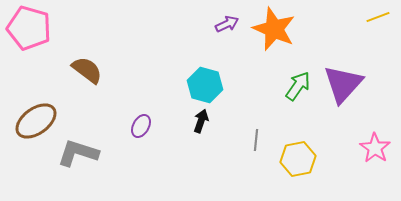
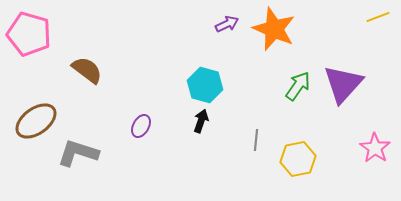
pink pentagon: moved 6 px down
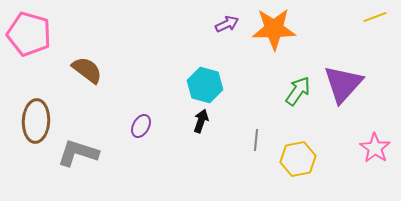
yellow line: moved 3 px left
orange star: rotated 24 degrees counterclockwise
green arrow: moved 5 px down
brown ellipse: rotated 51 degrees counterclockwise
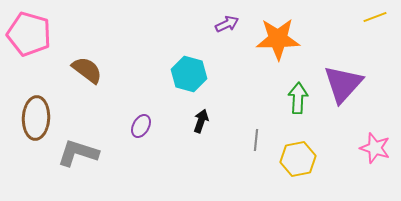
orange star: moved 4 px right, 10 px down
cyan hexagon: moved 16 px left, 11 px up
green arrow: moved 7 px down; rotated 32 degrees counterclockwise
brown ellipse: moved 3 px up
pink star: rotated 16 degrees counterclockwise
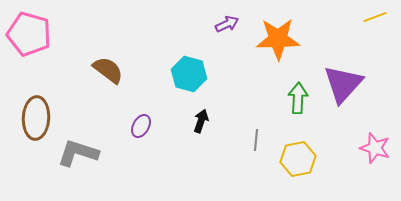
brown semicircle: moved 21 px right
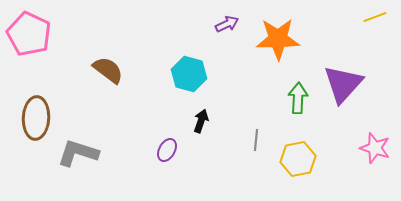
pink pentagon: rotated 9 degrees clockwise
purple ellipse: moved 26 px right, 24 px down
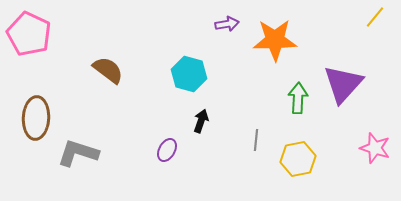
yellow line: rotated 30 degrees counterclockwise
purple arrow: rotated 15 degrees clockwise
orange star: moved 3 px left, 1 px down
